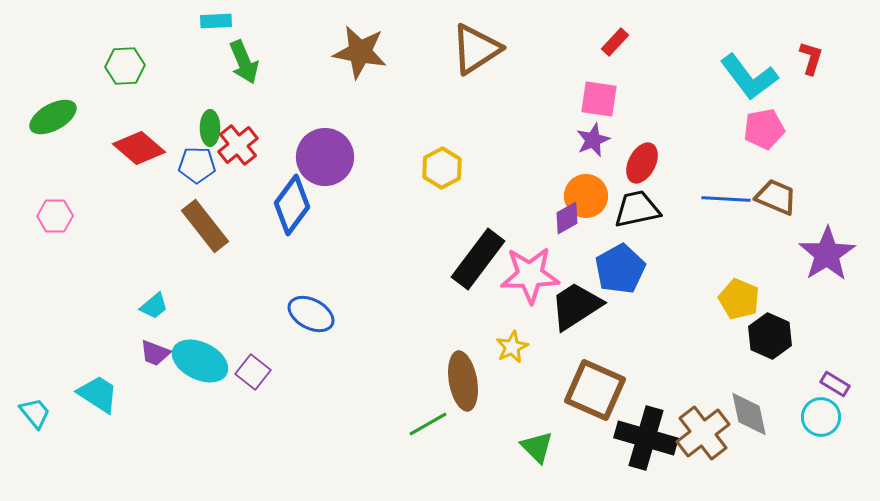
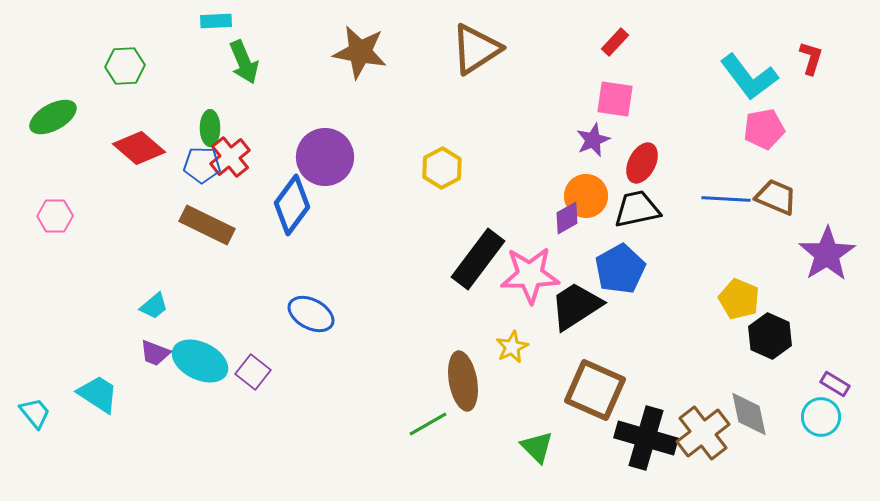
pink square at (599, 99): moved 16 px right
red cross at (238, 145): moved 8 px left, 12 px down
blue pentagon at (197, 165): moved 5 px right
brown rectangle at (205, 226): moved 2 px right, 1 px up; rotated 26 degrees counterclockwise
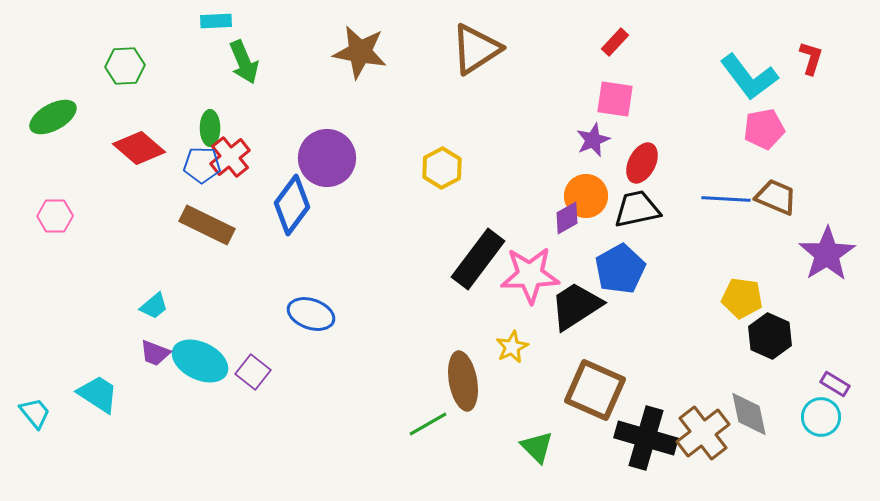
purple circle at (325, 157): moved 2 px right, 1 px down
yellow pentagon at (739, 299): moved 3 px right, 1 px up; rotated 15 degrees counterclockwise
blue ellipse at (311, 314): rotated 9 degrees counterclockwise
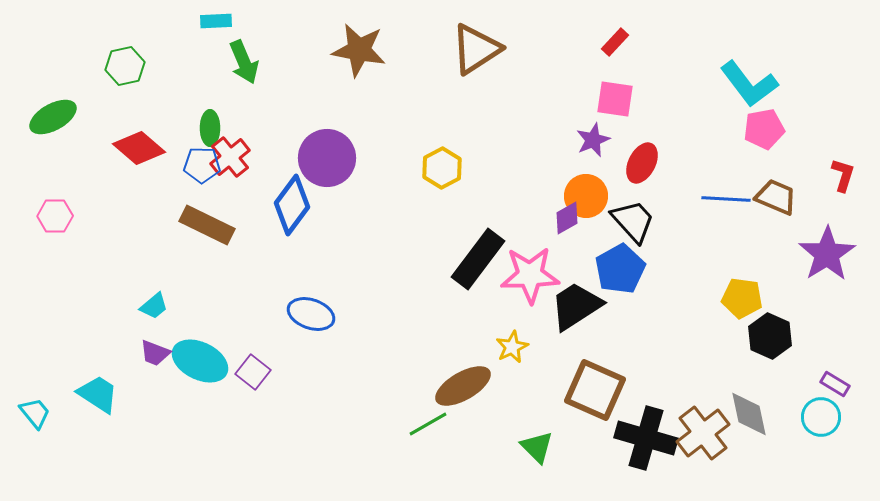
brown star at (360, 52): moved 1 px left, 2 px up
red L-shape at (811, 58): moved 32 px right, 117 px down
green hexagon at (125, 66): rotated 9 degrees counterclockwise
cyan L-shape at (749, 77): moved 7 px down
black trapezoid at (637, 209): moved 4 px left, 12 px down; rotated 60 degrees clockwise
brown ellipse at (463, 381): moved 5 px down; rotated 70 degrees clockwise
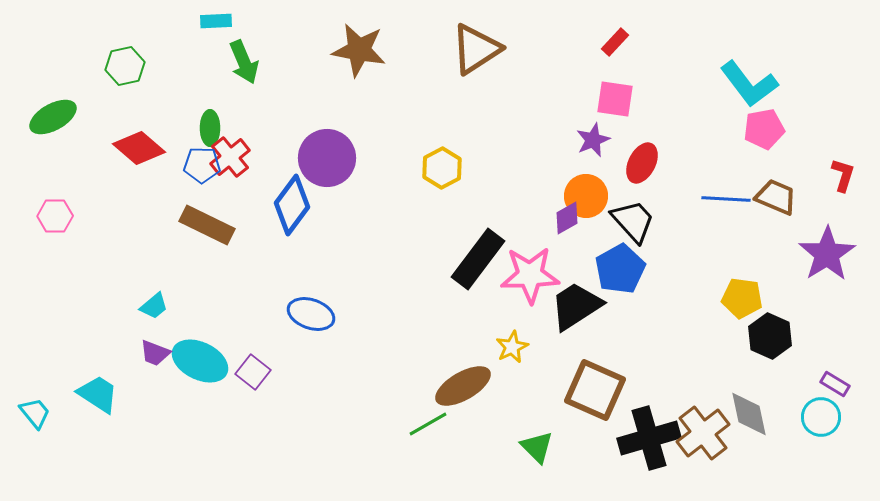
black cross at (646, 438): moved 3 px right; rotated 32 degrees counterclockwise
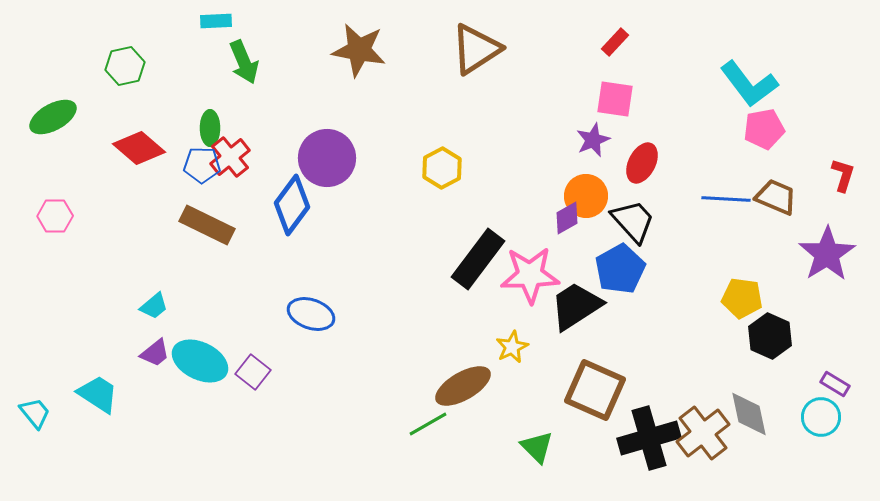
purple trapezoid at (155, 353): rotated 60 degrees counterclockwise
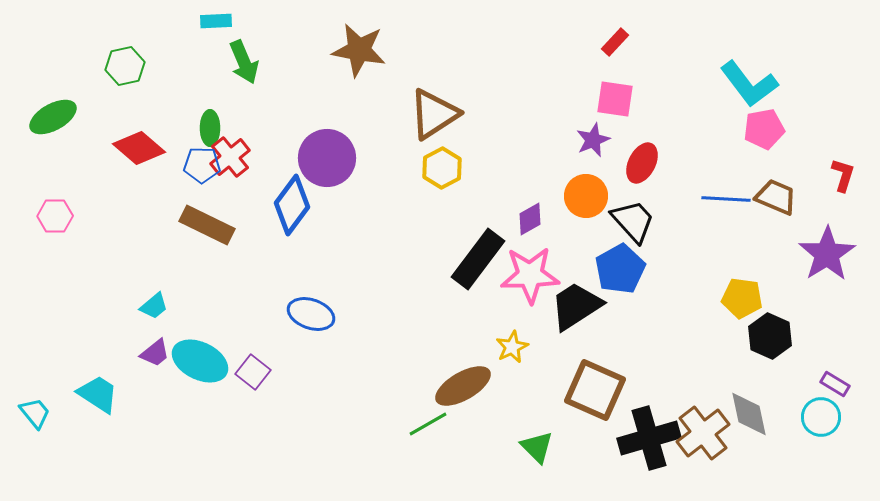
brown triangle at (476, 49): moved 42 px left, 65 px down
purple diamond at (567, 218): moved 37 px left, 1 px down
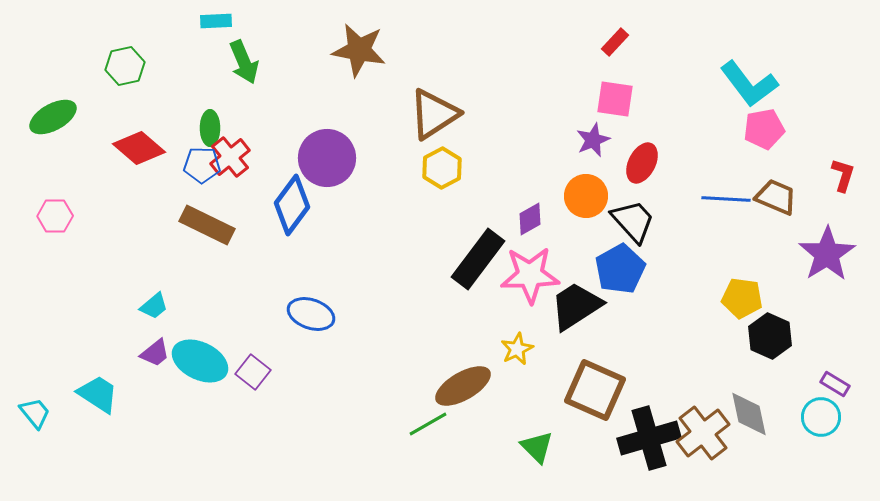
yellow star at (512, 347): moved 5 px right, 2 px down
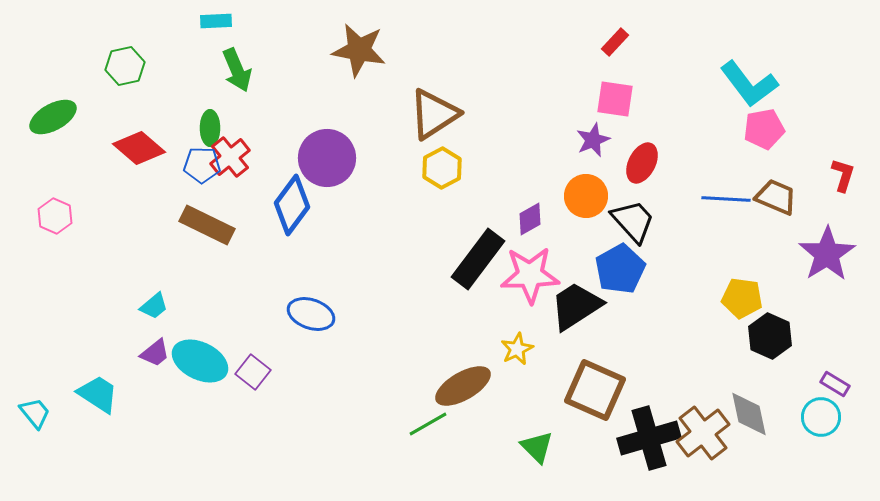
green arrow at (244, 62): moved 7 px left, 8 px down
pink hexagon at (55, 216): rotated 24 degrees clockwise
